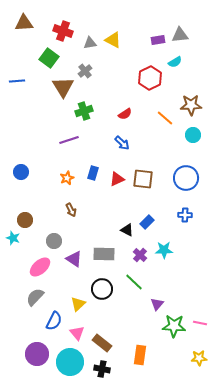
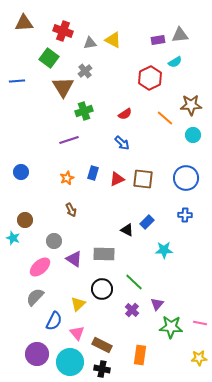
purple cross at (140, 255): moved 8 px left, 55 px down
green star at (174, 326): moved 3 px left, 1 px down
brown rectangle at (102, 343): moved 2 px down; rotated 12 degrees counterclockwise
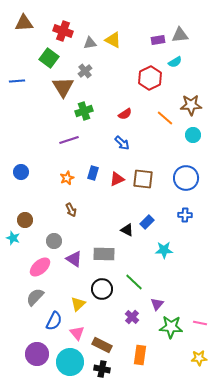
purple cross at (132, 310): moved 7 px down
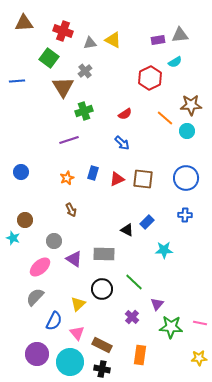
cyan circle at (193, 135): moved 6 px left, 4 px up
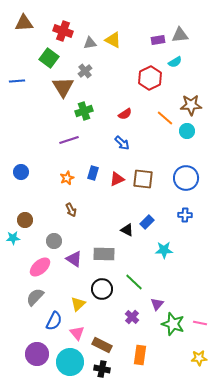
cyan star at (13, 238): rotated 24 degrees counterclockwise
green star at (171, 327): moved 2 px right, 3 px up; rotated 15 degrees clockwise
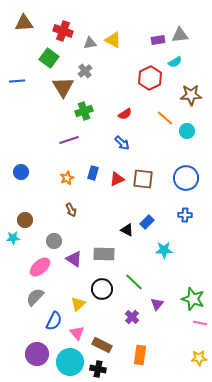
brown star at (191, 105): moved 10 px up
green star at (173, 324): moved 20 px right, 25 px up
black cross at (102, 369): moved 4 px left
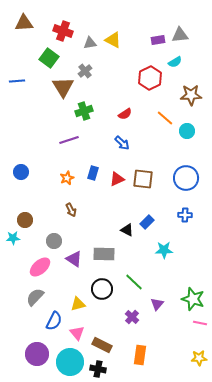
yellow triangle at (78, 304): rotated 28 degrees clockwise
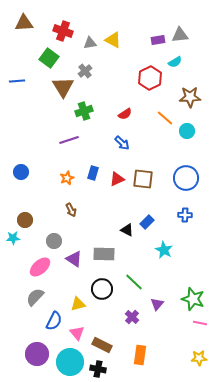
brown star at (191, 95): moved 1 px left, 2 px down
cyan star at (164, 250): rotated 30 degrees clockwise
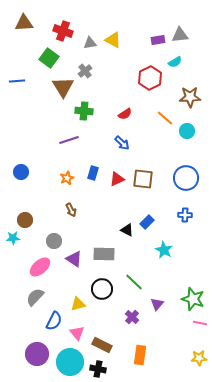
green cross at (84, 111): rotated 24 degrees clockwise
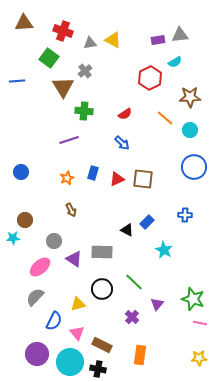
cyan circle at (187, 131): moved 3 px right, 1 px up
blue circle at (186, 178): moved 8 px right, 11 px up
gray rectangle at (104, 254): moved 2 px left, 2 px up
